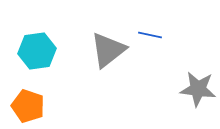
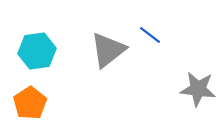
blue line: rotated 25 degrees clockwise
orange pentagon: moved 2 px right, 3 px up; rotated 20 degrees clockwise
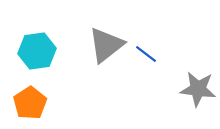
blue line: moved 4 px left, 19 px down
gray triangle: moved 2 px left, 5 px up
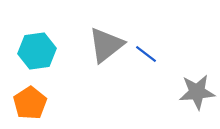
gray star: moved 1 px left, 3 px down; rotated 12 degrees counterclockwise
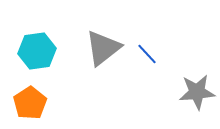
gray triangle: moved 3 px left, 3 px down
blue line: moved 1 px right; rotated 10 degrees clockwise
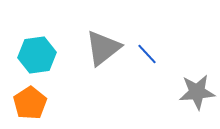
cyan hexagon: moved 4 px down
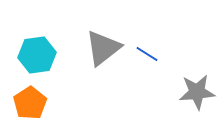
blue line: rotated 15 degrees counterclockwise
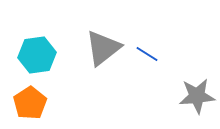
gray star: moved 4 px down
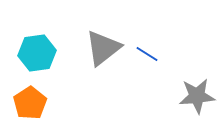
cyan hexagon: moved 2 px up
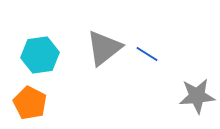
gray triangle: moved 1 px right
cyan hexagon: moved 3 px right, 2 px down
orange pentagon: rotated 12 degrees counterclockwise
